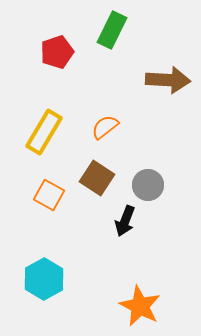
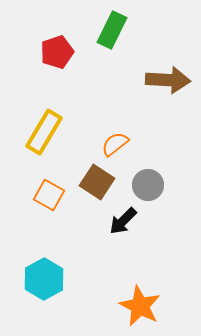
orange semicircle: moved 10 px right, 17 px down
brown square: moved 4 px down
black arrow: moved 2 px left; rotated 24 degrees clockwise
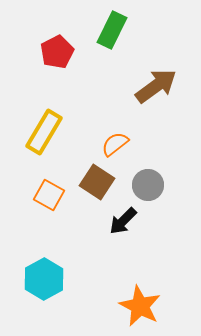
red pentagon: rotated 8 degrees counterclockwise
brown arrow: moved 12 px left, 6 px down; rotated 39 degrees counterclockwise
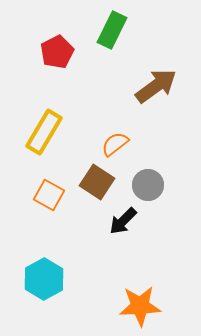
orange star: rotated 30 degrees counterclockwise
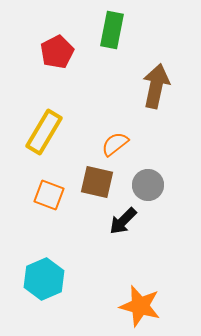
green rectangle: rotated 15 degrees counterclockwise
brown arrow: rotated 42 degrees counterclockwise
brown square: rotated 20 degrees counterclockwise
orange square: rotated 8 degrees counterclockwise
cyan hexagon: rotated 6 degrees clockwise
orange star: rotated 18 degrees clockwise
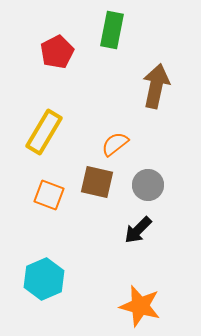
black arrow: moved 15 px right, 9 px down
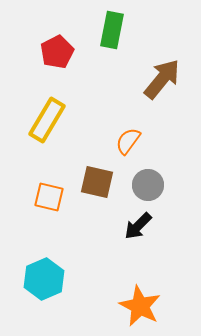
brown arrow: moved 6 px right, 7 px up; rotated 27 degrees clockwise
yellow rectangle: moved 3 px right, 12 px up
orange semicircle: moved 13 px right, 3 px up; rotated 16 degrees counterclockwise
orange square: moved 2 px down; rotated 8 degrees counterclockwise
black arrow: moved 4 px up
orange star: rotated 12 degrees clockwise
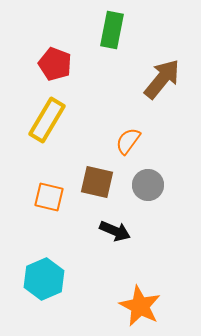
red pentagon: moved 2 px left, 12 px down; rotated 24 degrees counterclockwise
black arrow: moved 23 px left, 5 px down; rotated 112 degrees counterclockwise
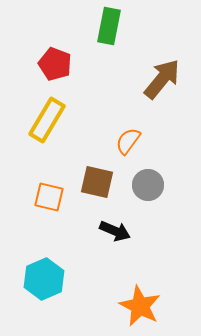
green rectangle: moved 3 px left, 4 px up
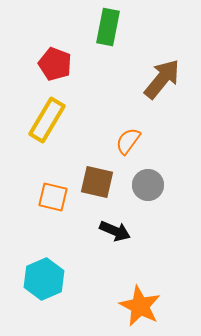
green rectangle: moved 1 px left, 1 px down
orange square: moved 4 px right
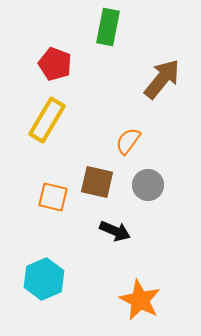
orange star: moved 6 px up
